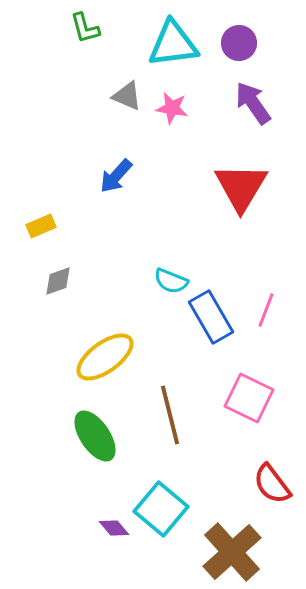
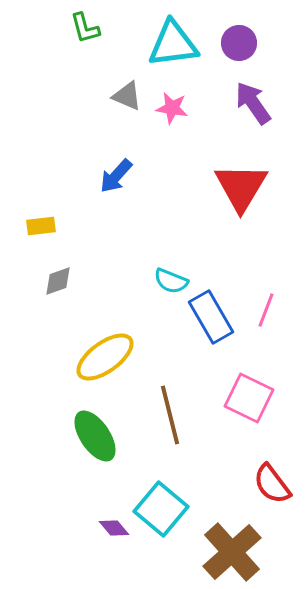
yellow rectangle: rotated 16 degrees clockwise
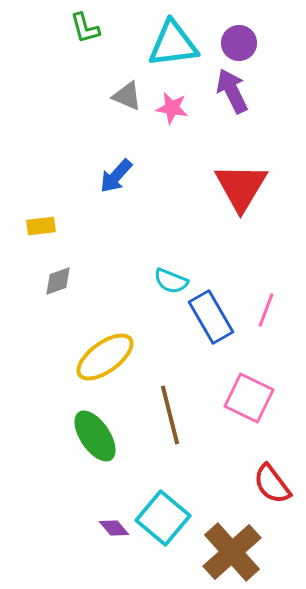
purple arrow: moved 21 px left, 12 px up; rotated 9 degrees clockwise
cyan square: moved 2 px right, 9 px down
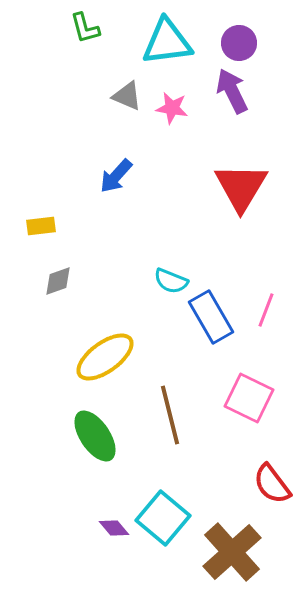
cyan triangle: moved 6 px left, 2 px up
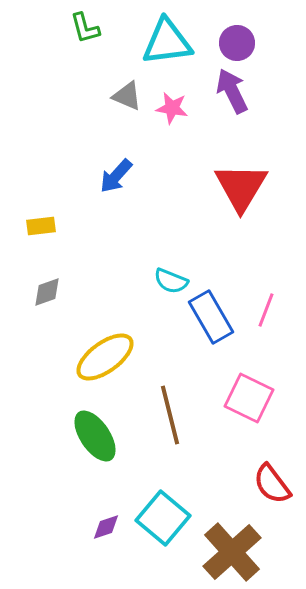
purple circle: moved 2 px left
gray diamond: moved 11 px left, 11 px down
purple diamond: moved 8 px left, 1 px up; rotated 68 degrees counterclockwise
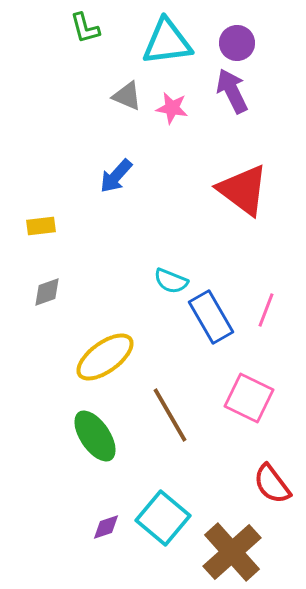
red triangle: moved 2 px right, 3 px down; rotated 24 degrees counterclockwise
brown line: rotated 16 degrees counterclockwise
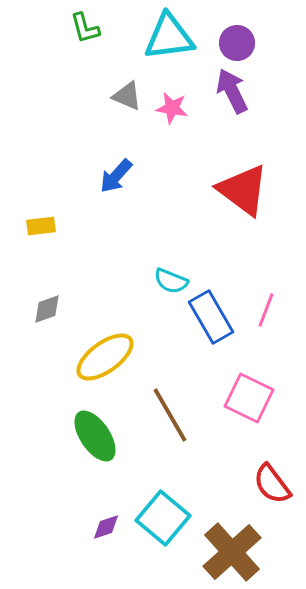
cyan triangle: moved 2 px right, 5 px up
gray diamond: moved 17 px down
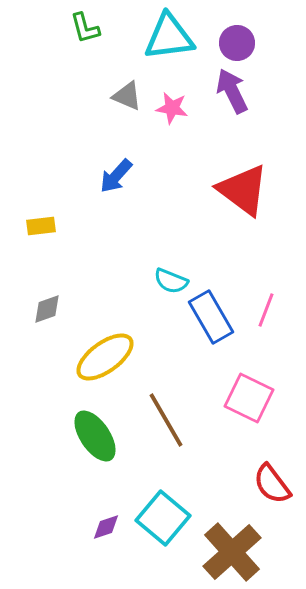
brown line: moved 4 px left, 5 px down
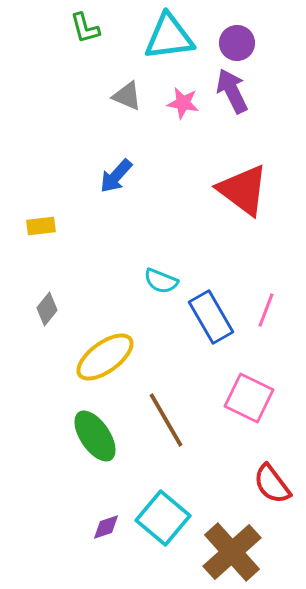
pink star: moved 11 px right, 5 px up
cyan semicircle: moved 10 px left
gray diamond: rotated 32 degrees counterclockwise
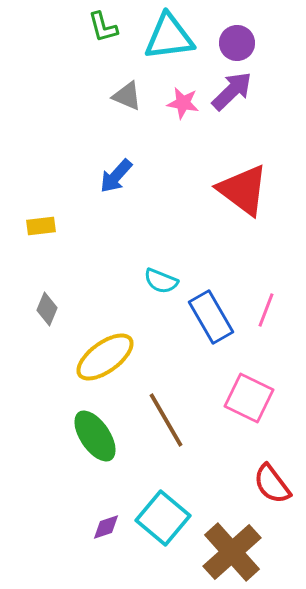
green L-shape: moved 18 px right, 1 px up
purple arrow: rotated 72 degrees clockwise
gray diamond: rotated 16 degrees counterclockwise
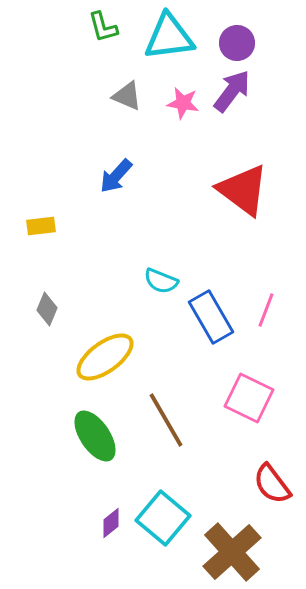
purple arrow: rotated 9 degrees counterclockwise
purple diamond: moved 5 px right, 4 px up; rotated 20 degrees counterclockwise
